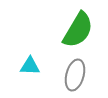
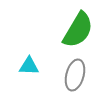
cyan triangle: moved 1 px left
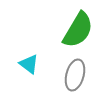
cyan triangle: moved 2 px up; rotated 35 degrees clockwise
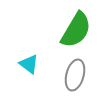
green semicircle: moved 2 px left
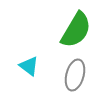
cyan triangle: moved 2 px down
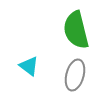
green semicircle: rotated 135 degrees clockwise
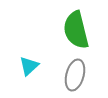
cyan triangle: rotated 40 degrees clockwise
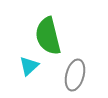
green semicircle: moved 28 px left, 6 px down
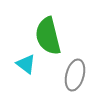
cyan triangle: moved 3 px left, 2 px up; rotated 40 degrees counterclockwise
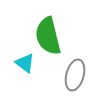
cyan triangle: moved 1 px left, 1 px up
